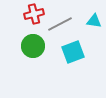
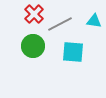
red cross: rotated 30 degrees counterclockwise
cyan square: rotated 25 degrees clockwise
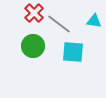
red cross: moved 1 px up
gray line: moved 1 px left; rotated 65 degrees clockwise
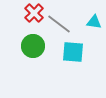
cyan triangle: moved 1 px down
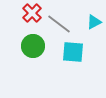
red cross: moved 2 px left
cyan triangle: rotated 35 degrees counterclockwise
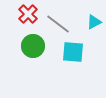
red cross: moved 4 px left, 1 px down
gray line: moved 1 px left
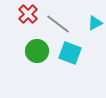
cyan triangle: moved 1 px right, 1 px down
green circle: moved 4 px right, 5 px down
cyan square: moved 3 px left, 1 px down; rotated 15 degrees clockwise
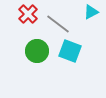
cyan triangle: moved 4 px left, 11 px up
cyan square: moved 2 px up
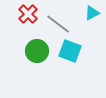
cyan triangle: moved 1 px right, 1 px down
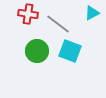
red cross: rotated 36 degrees counterclockwise
